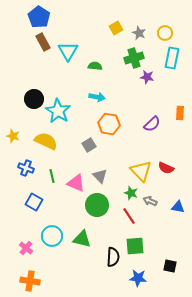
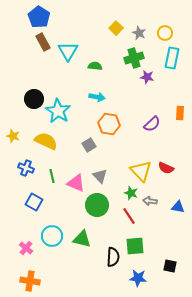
yellow square: rotated 16 degrees counterclockwise
gray arrow: rotated 16 degrees counterclockwise
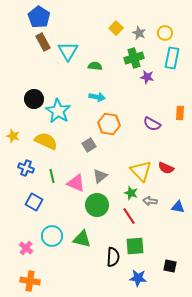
purple semicircle: rotated 72 degrees clockwise
gray triangle: rotated 35 degrees clockwise
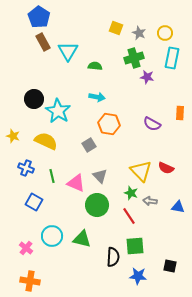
yellow square: rotated 24 degrees counterclockwise
gray triangle: rotated 35 degrees counterclockwise
blue star: moved 2 px up
